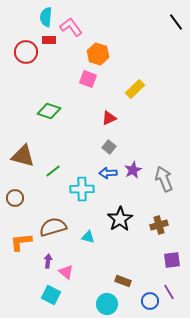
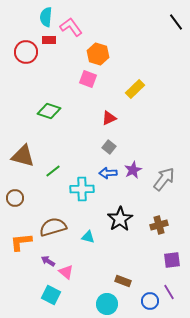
gray arrow: rotated 60 degrees clockwise
purple arrow: rotated 64 degrees counterclockwise
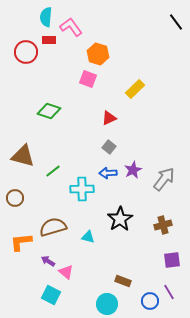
brown cross: moved 4 px right
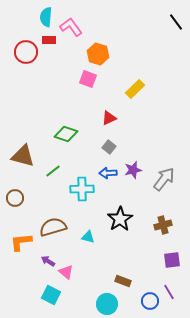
green diamond: moved 17 px right, 23 px down
purple star: rotated 12 degrees clockwise
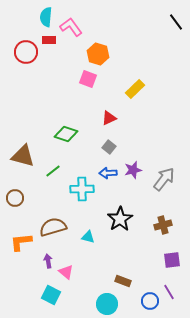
purple arrow: rotated 48 degrees clockwise
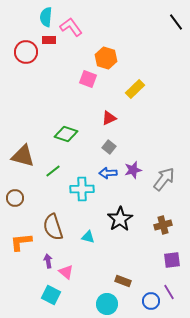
orange hexagon: moved 8 px right, 4 px down
brown semicircle: rotated 92 degrees counterclockwise
blue circle: moved 1 px right
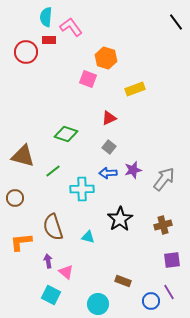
yellow rectangle: rotated 24 degrees clockwise
cyan circle: moved 9 px left
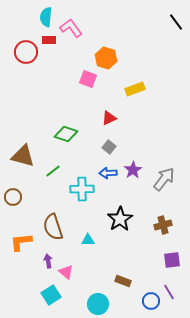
pink L-shape: moved 1 px down
purple star: rotated 18 degrees counterclockwise
brown circle: moved 2 px left, 1 px up
cyan triangle: moved 3 px down; rotated 16 degrees counterclockwise
cyan square: rotated 30 degrees clockwise
